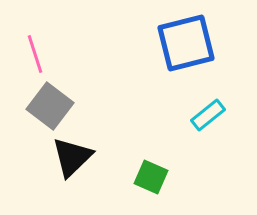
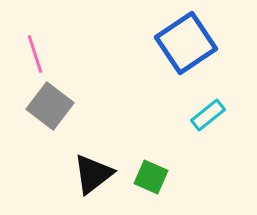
blue square: rotated 20 degrees counterclockwise
black triangle: moved 21 px right, 17 px down; rotated 6 degrees clockwise
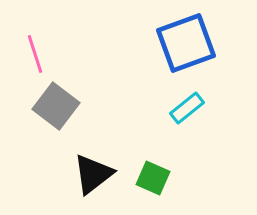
blue square: rotated 14 degrees clockwise
gray square: moved 6 px right
cyan rectangle: moved 21 px left, 7 px up
green square: moved 2 px right, 1 px down
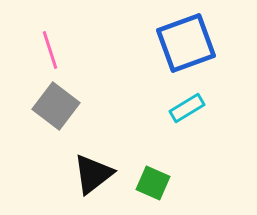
pink line: moved 15 px right, 4 px up
cyan rectangle: rotated 8 degrees clockwise
green square: moved 5 px down
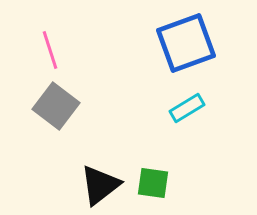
black triangle: moved 7 px right, 11 px down
green square: rotated 16 degrees counterclockwise
